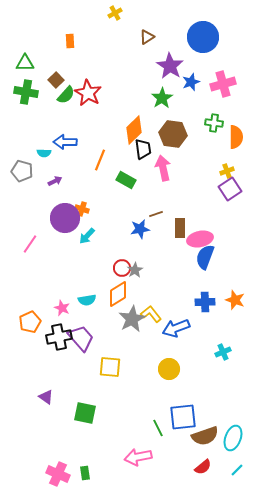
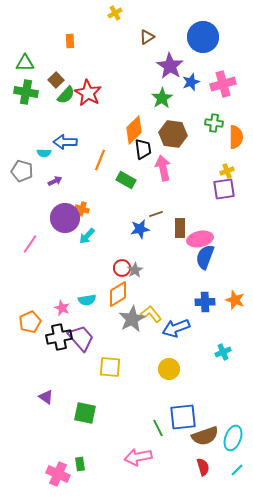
purple square at (230, 189): moved 6 px left; rotated 25 degrees clockwise
red semicircle at (203, 467): rotated 66 degrees counterclockwise
green rectangle at (85, 473): moved 5 px left, 9 px up
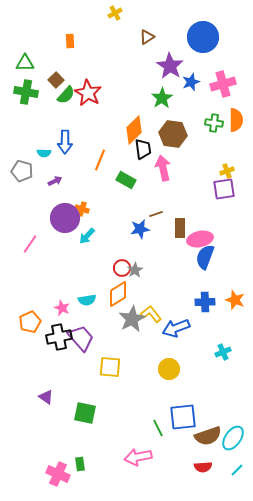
orange semicircle at (236, 137): moved 17 px up
blue arrow at (65, 142): rotated 90 degrees counterclockwise
brown semicircle at (205, 436): moved 3 px right
cyan ellipse at (233, 438): rotated 15 degrees clockwise
red semicircle at (203, 467): rotated 102 degrees clockwise
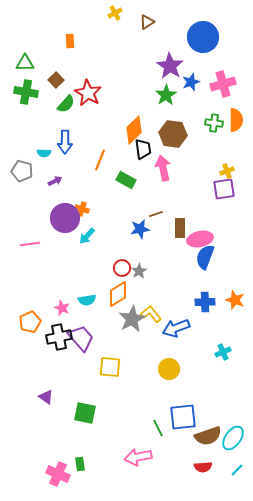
brown triangle at (147, 37): moved 15 px up
green semicircle at (66, 95): moved 9 px down
green star at (162, 98): moved 4 px right, 3 px up
pink line at (30, 244): rotated 48 degrees clockwise
gray star at (135, 270): moved 4 px right, 1 px down
